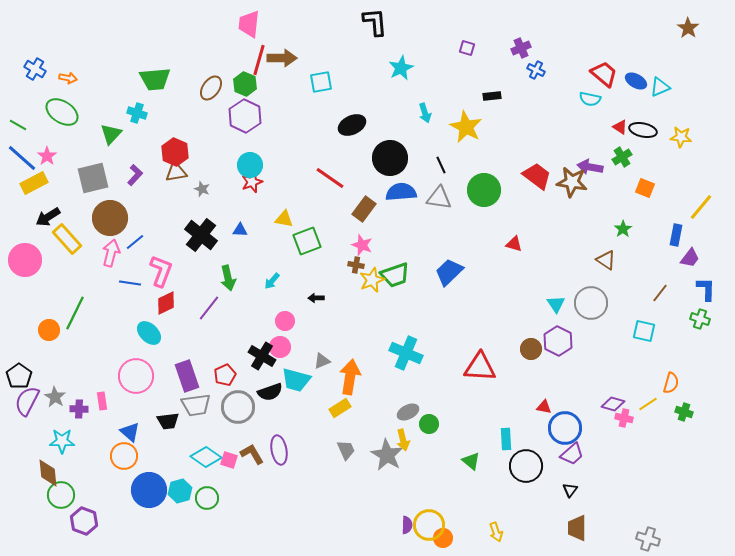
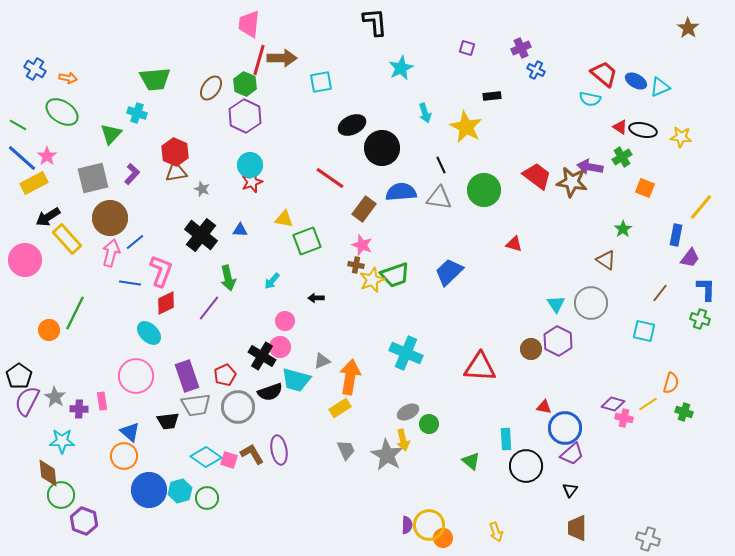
black circle at (390, 158): moved 8 px left, 10 px up
purple L-shape at (135, 175): moved 3 px left, 1 px up
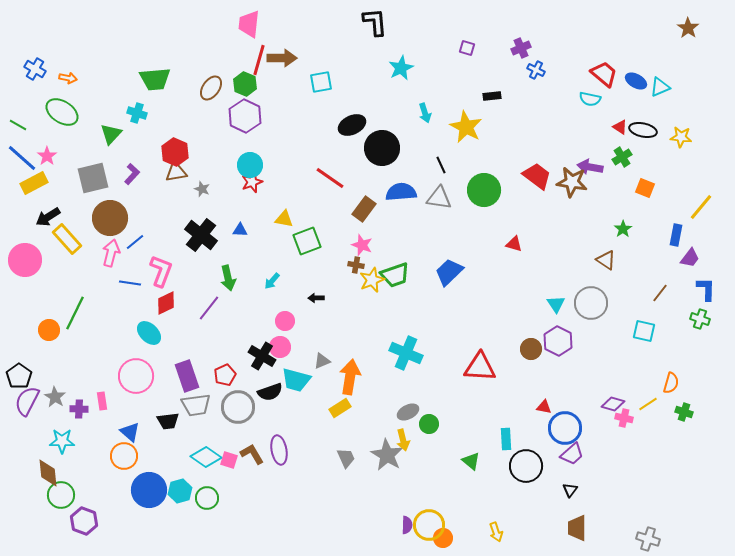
gray trapezoid at (346, 450): moved 8 px down
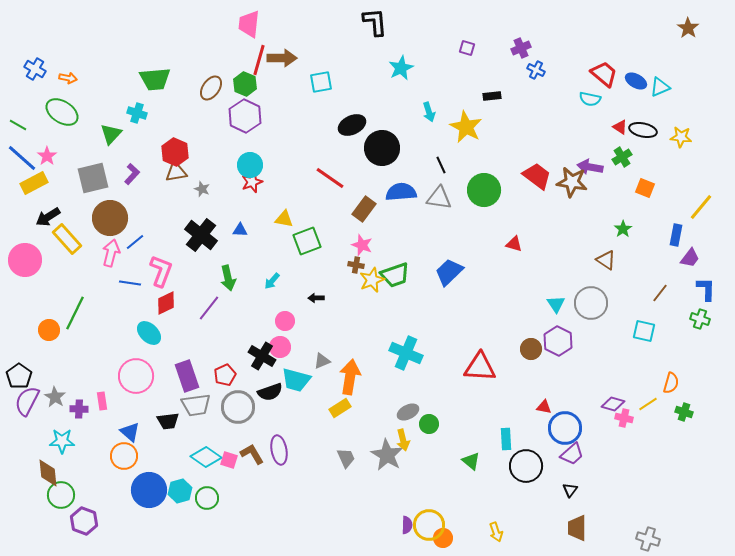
cyan arrow at (425, 113): moved 4 px right, 1 px up
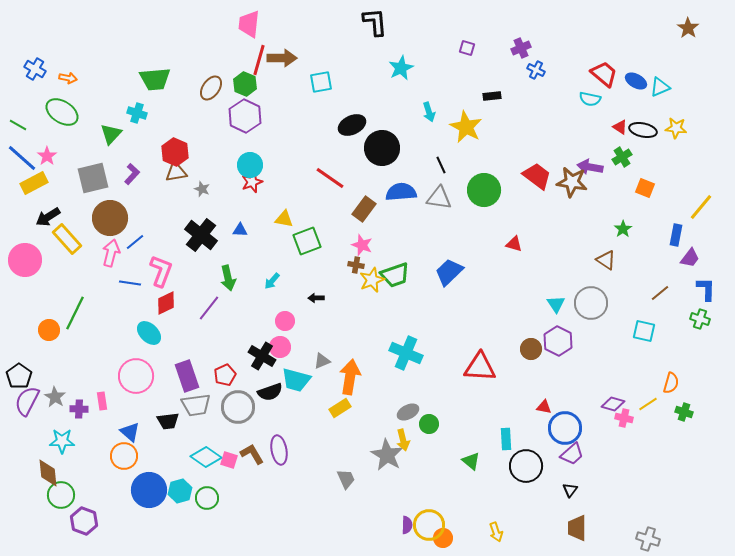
yellow star at (681, 137): moved 5 px left, 9 px up
brown line at (660, 293): rotated 12 degrees clockwise
gray trapezoid at (346, 458): moved 21 px down
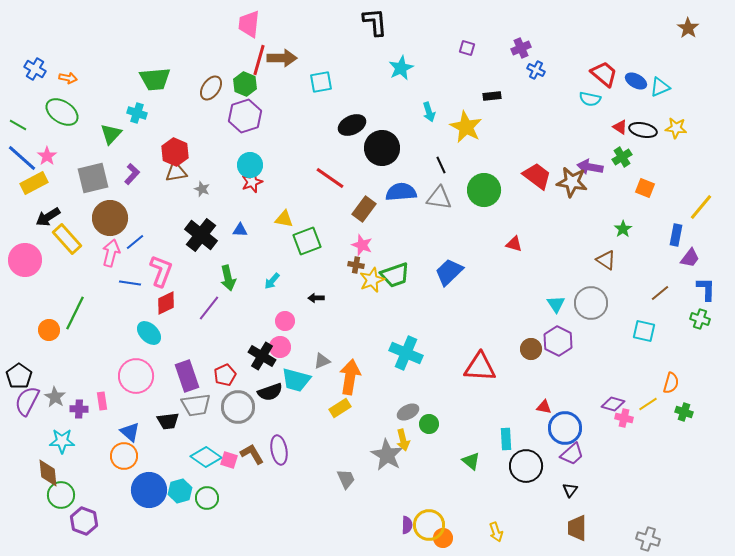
purple hexagon at (245, 116): rotated 16 degrees clockwise
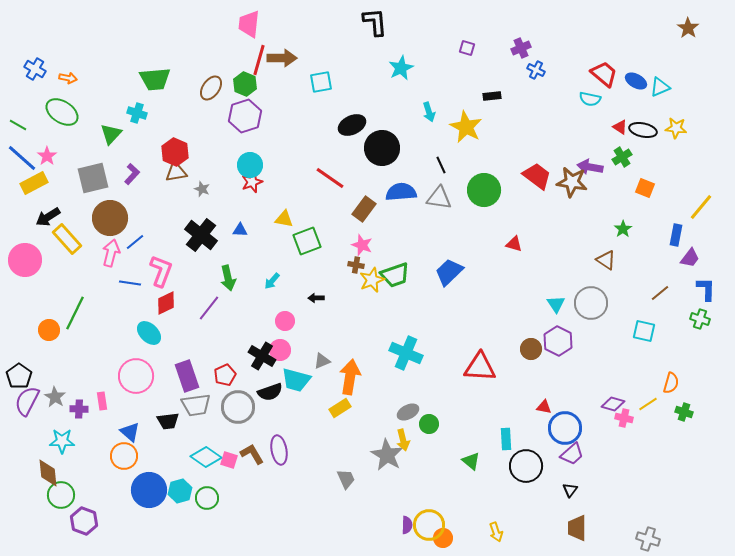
pink circle at (280, 347): moved 3 px down
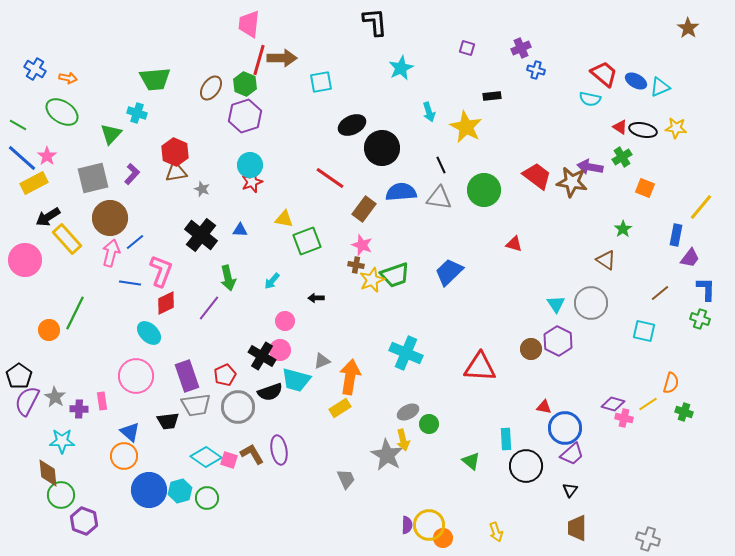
blue cross at (536, 70): rotated 12 degrees counterclockwise
